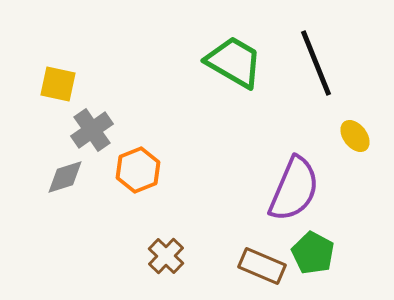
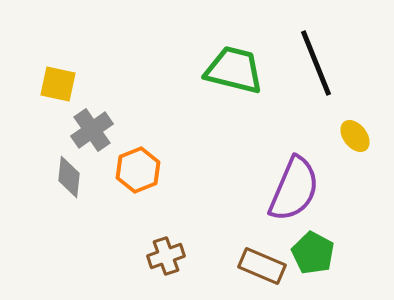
green trapezoid: moved 8 px down; rotated 16 degrees counterclockwise
gray diamond: moved 4 px right; rotated 66 degrees counterclockwise
brown cross: rotated 27 degrees clockwise
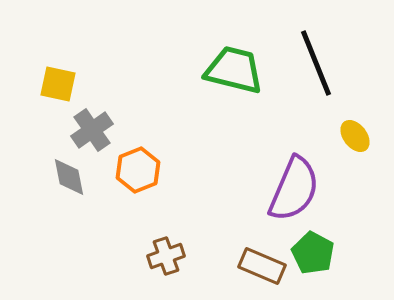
gray diamond: rotated 18 degrees counterclockwise
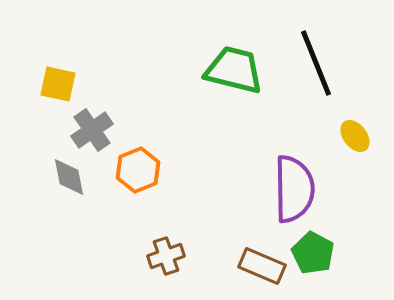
purple semicircle: rotated 24 degrees counterclockwise
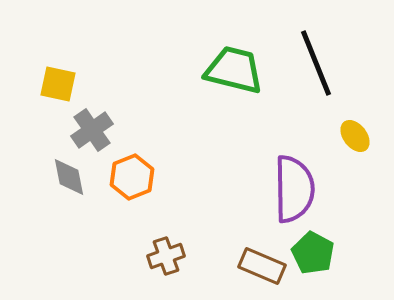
orange hexagon: moved 6 px left, 7 px down
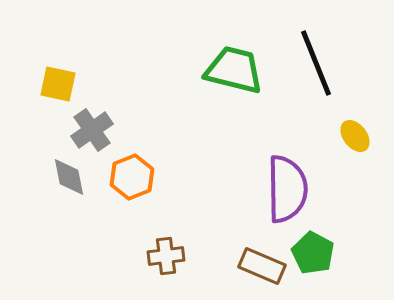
purple semicircle: moved 7 px left
brown cross: rotated 12 degrees clockwise
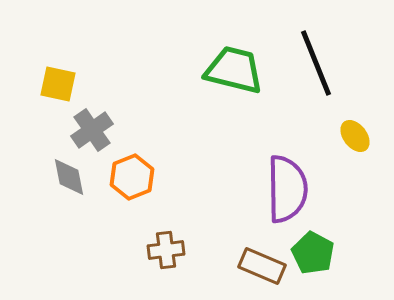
brown cross: moved 6 px up
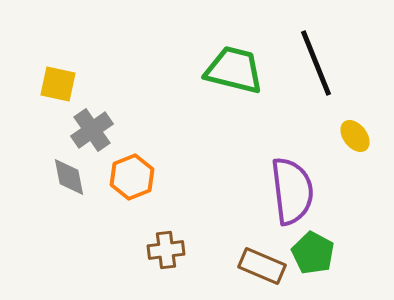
purple semicircle: moved 5 px right, 2 px down; rotated 6 degrees counterclockwise
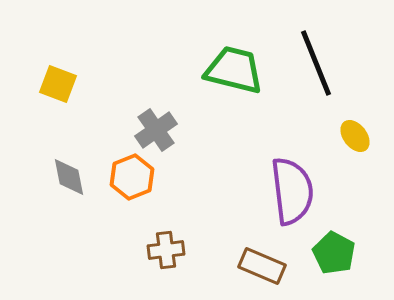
yellow square: rotated 9 degrees clockwise
gray cross: moved 64 px right
green pentagon: moved 21 px right
